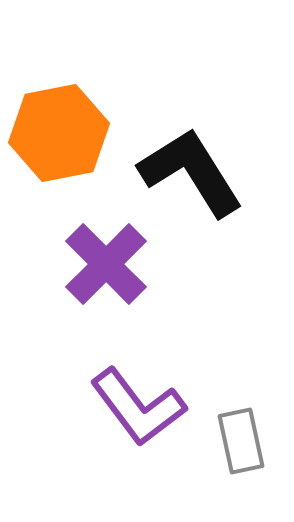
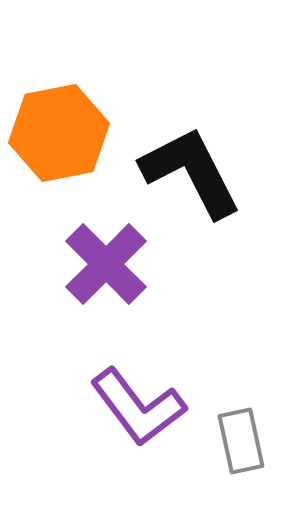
black L-shape: rotated 5 degrees clockwise
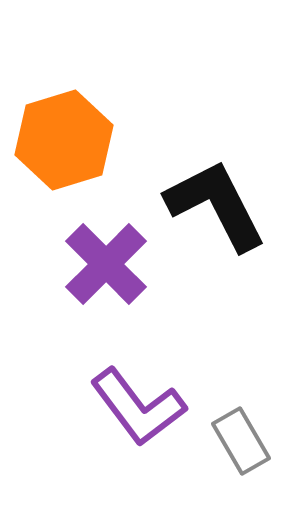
orange hexagon: moved 5 px right, 7 px down; rotated 6 degrees counterclockwise
black L-shape: moved 25 px right, 33 px down
gray rectangle: rotated 18 degrees counterclockwise
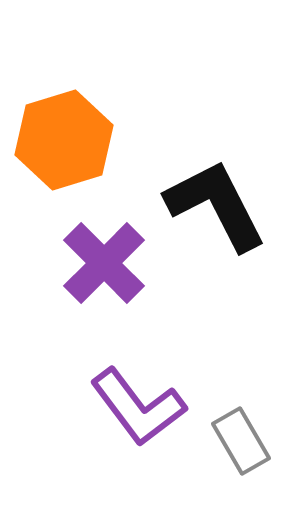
purple cross: moved 2 px left, 1 px up
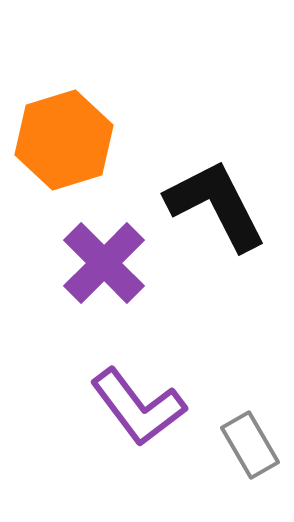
gray rectangle: moved 9 px right, 4 px down
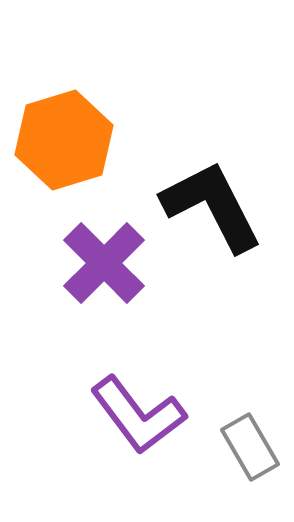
black L-shape: moved 4 px left, 1 px down
purple L-shape: moved 8 px down
gray rectangle: moved 2 px down
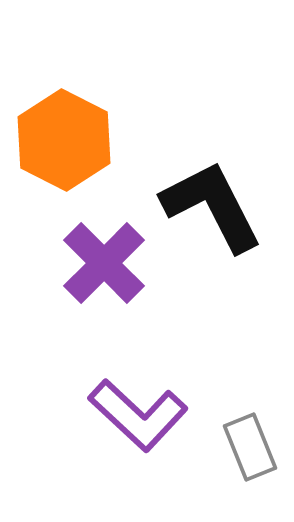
orange hexagon: rotated 16 degrees counterclockwise
purple L-shape: rotated 10 degrees counterclockwise
gray rectangle: rotated 8 degrees clockwise
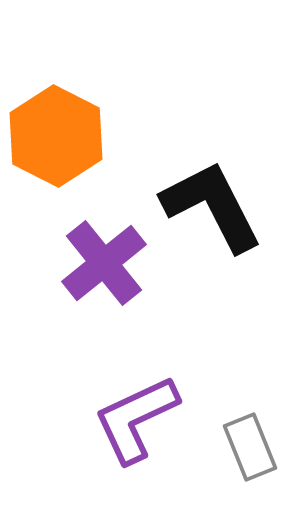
orange hexagon: moved 8 px left, 4 px up
purple cross: rotated 6 degrees clockwise
purple L-shape: moved 2 px left, 4 px down; rotated 112 degrees clockwise
